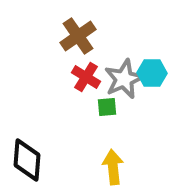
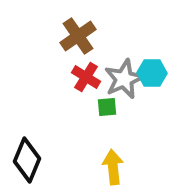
black diamond: rotated 18 degrees clockwise
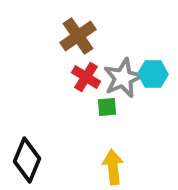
cyan hexagon: moved 1 px right, 1 px down
gray star: moved 1 px left, 1 px up
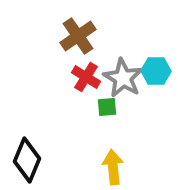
cyan hexagon: moved 3 px right, 3 px up
gray star: rotated 18 degrees counterclockwise
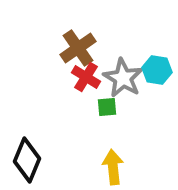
brown cross: moved 12 px down
cyan hexagon: moved 1 px right, 1 px up; rotated 8 degrees clockwise
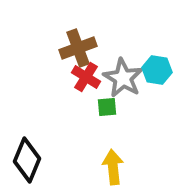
brown cross: rotated 15 degrees clockwise
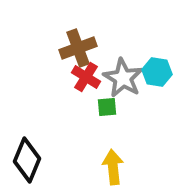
cyan hexagon: moved 2 px down
